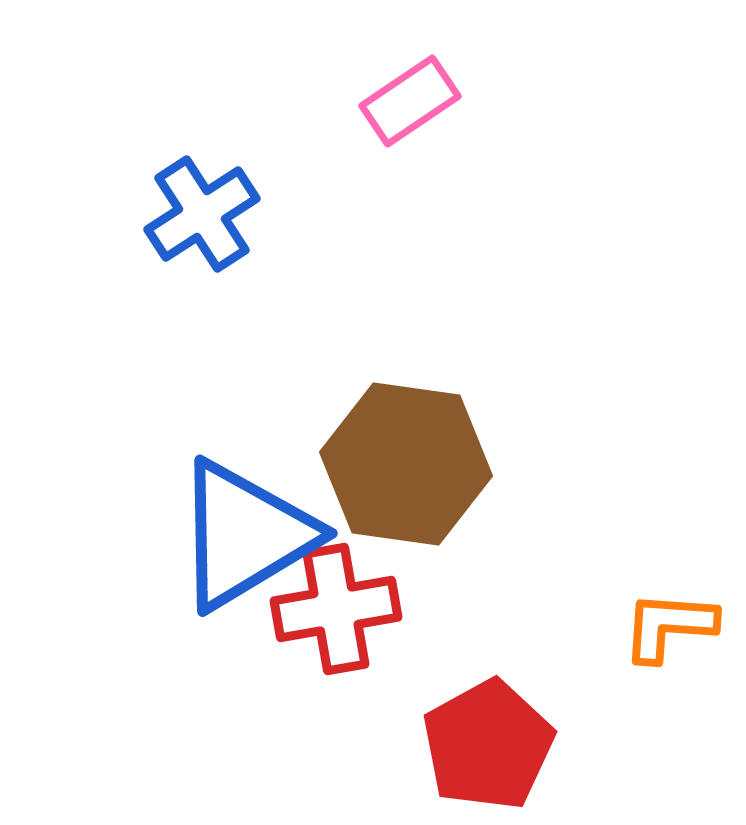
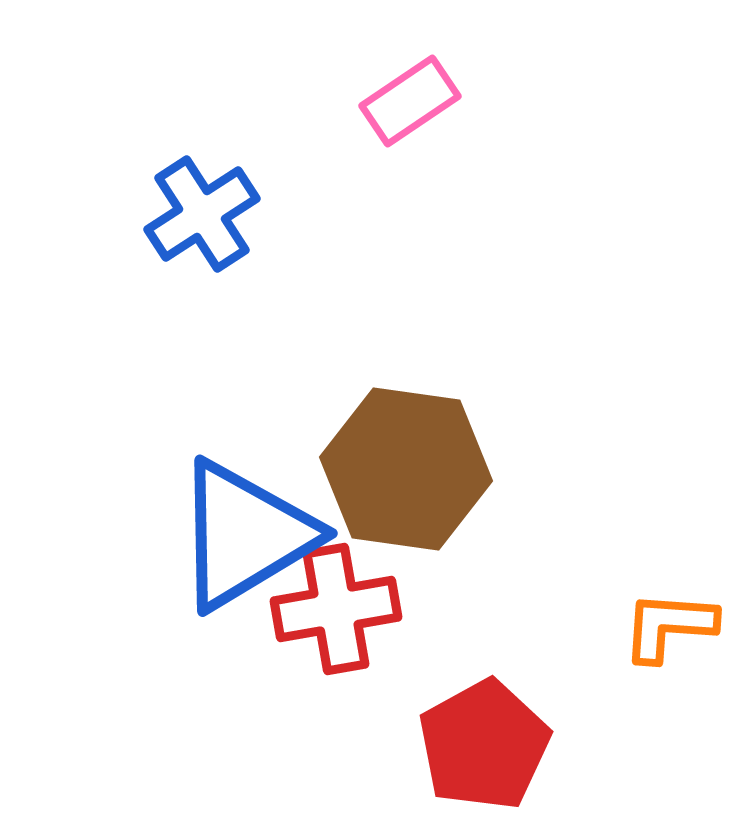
brown hexagon: moved 5 px down
red pentagon: moved 4 px left
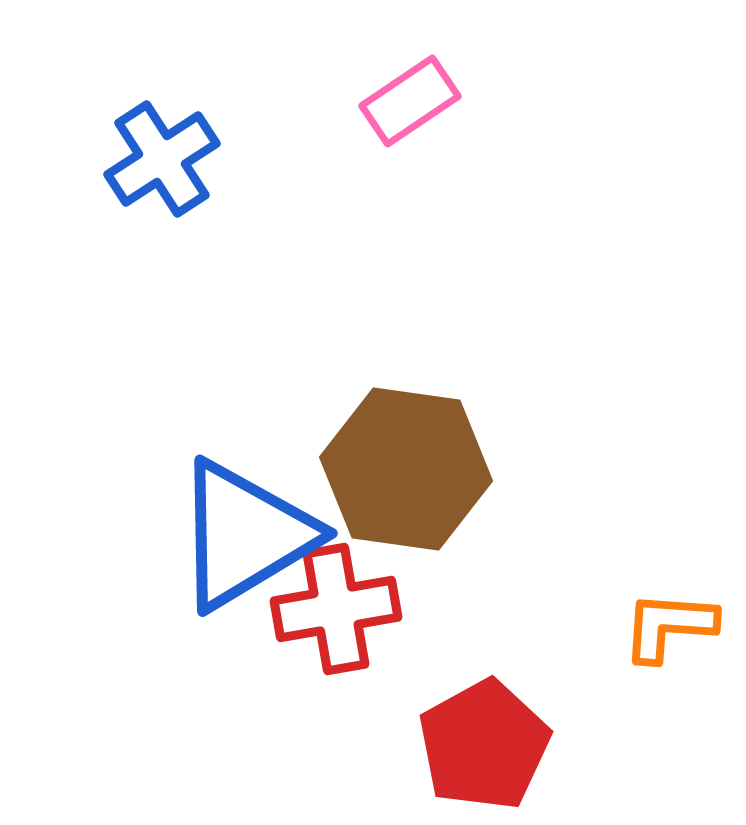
blue cross: moved 40 px left, 55 px up
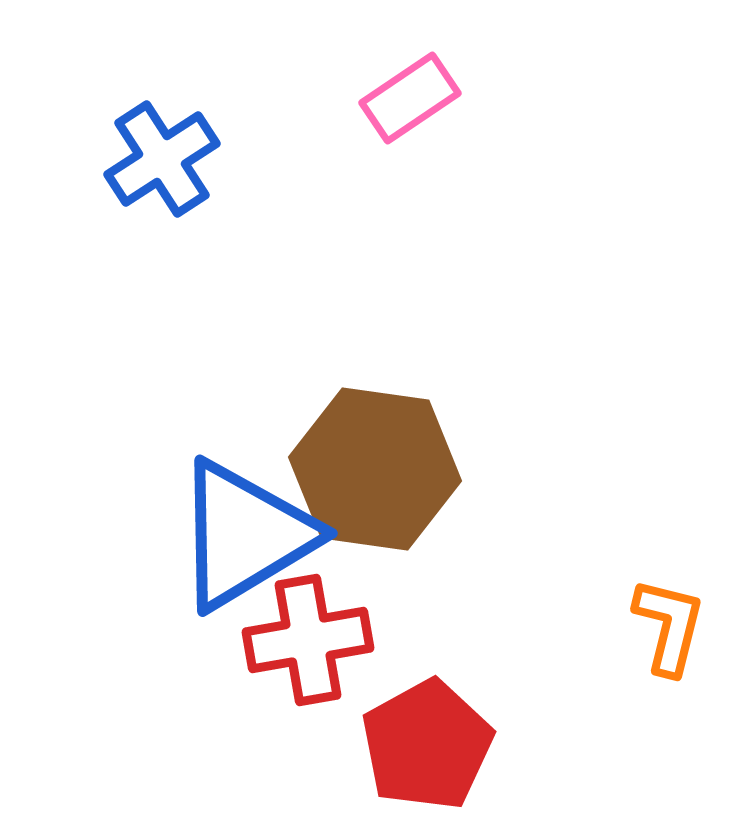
pink rectangle: moved 3 px up
brown hexagon: moved 31 px left
red cross: moved 28 px left, 31 px down
orange L-shape: rotated 100 degrees clockwise
red pentagon: moved 57 px left
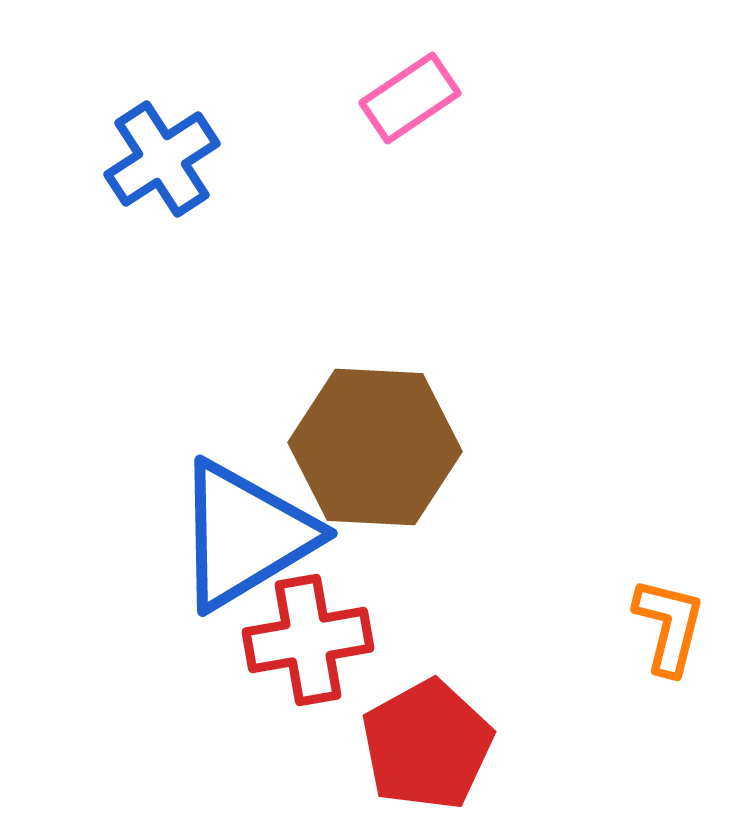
brown hexagon: moved 22 px up; rotated 5 degrees counterclockwise
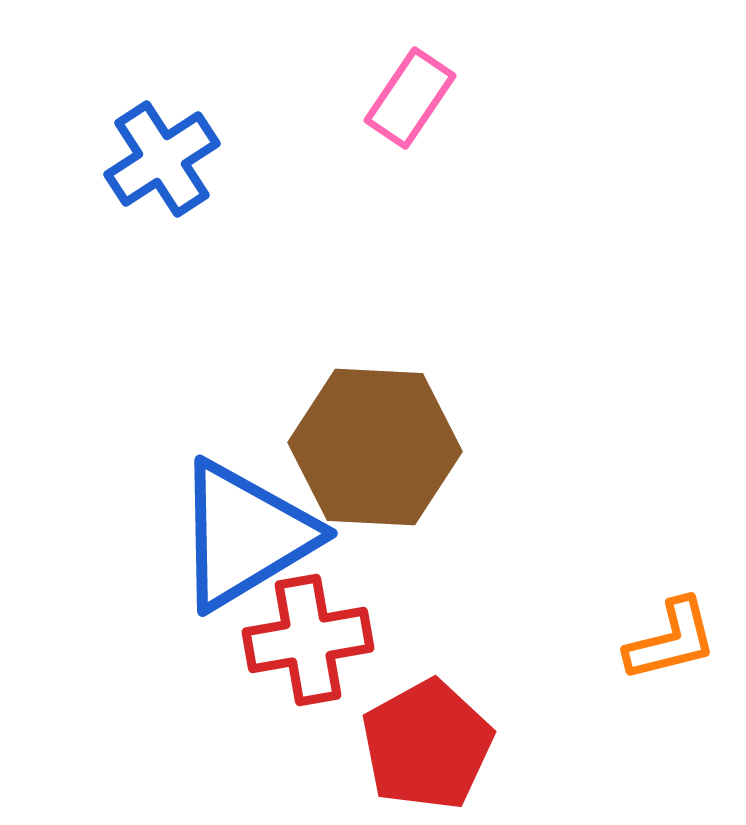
pink rectangle: rotated 22 degrees counterclockwise
orange L-shape: moved 2 px right, 14 px down; rotated 62 degrees clockwise
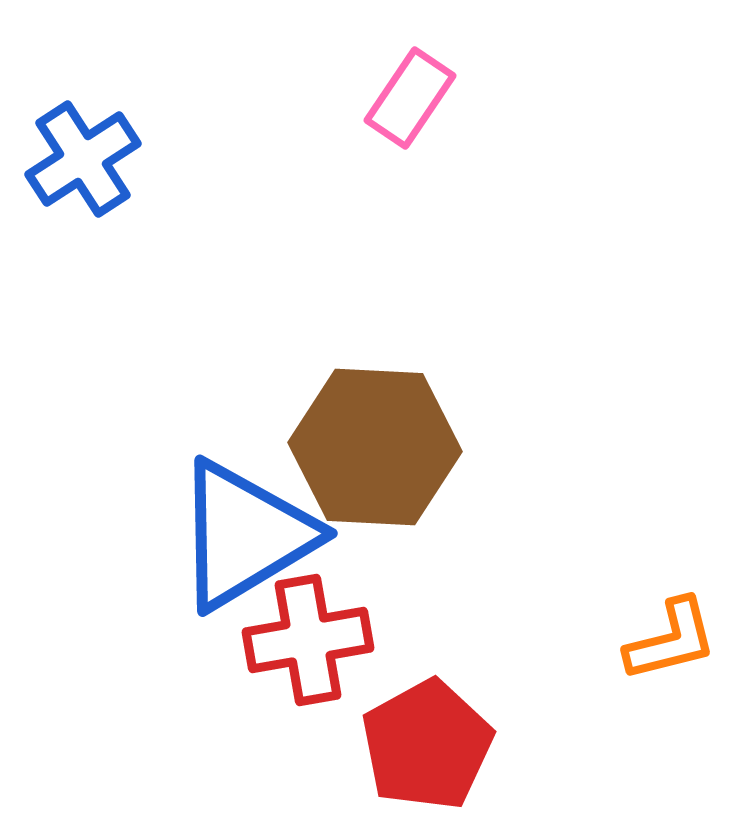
blue cross: moved 79 px left
